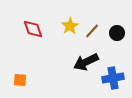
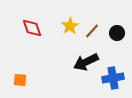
red diamond: moved 1 px left, 1 px up
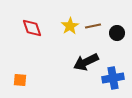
brown line: moved 1 px right, 5 px up; rotated 35 degrees clockwise
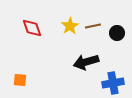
black arrow: rotated 10 degrees clockwise
blue cross: moved 5 px down
